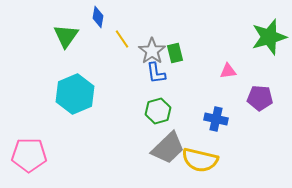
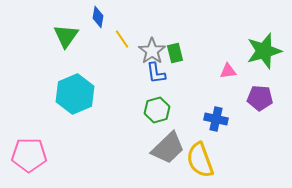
green star: moved 5 px left, 14 px down
green hexagon: moved 1 px left, 1 px up
yellow semicircle: rotated 57 degrees clockwise
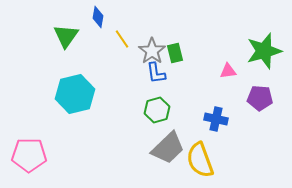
cyan hexagon: rotated 9 degrees clockwise
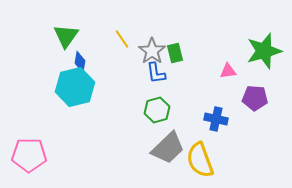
blue diamond: moved 18 px left, 45 px down
cyan hexagon: moved 7 px up
purple pentagon: moved 5 px left
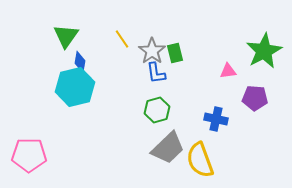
green star: rotated 12 degrees counterclockwise
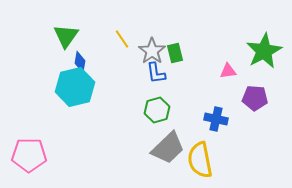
yellow semicircle: rotated 9 degrees clockwise
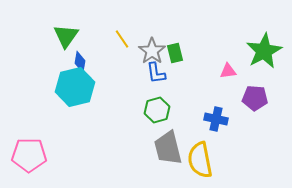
gray trapezoid: rotated 120 degrees clockwise
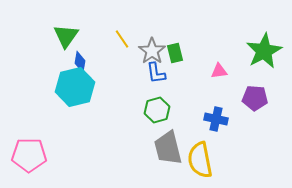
pink triangle: moved 9 px left
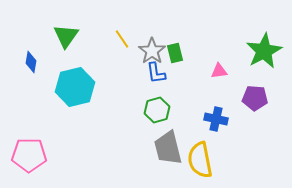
blue diamond: moved 49 px left
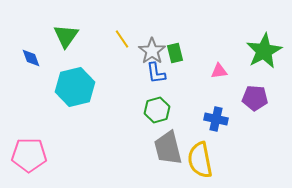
blue diamond: moved 4 px up; rotated 30 degrees counterclockwise
